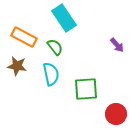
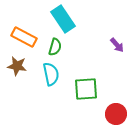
cyan rectangle: moved 1 px left, 1 px down
green semicircle: rotated 54 degrees clockwise
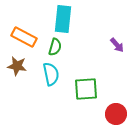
cyan rectangle: rotated 40 degrees clockwise
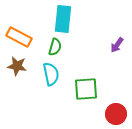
orange rectangle: moved 5 px left
purple arrow: rotated 77 degrees clockwise
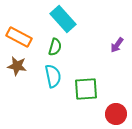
cyan rectangle: rotated 48 degrees counterclockwise
cyan semicircle: moved 2 px right, 2 px down
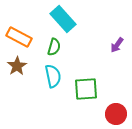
green semicircle: moved 1 px left
brown star: rotated 30 degrees clockwise
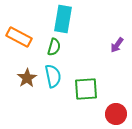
cyan rectangle: rotated 52 degrees clockwise
brown star: moved 10 px right, 12 px down
